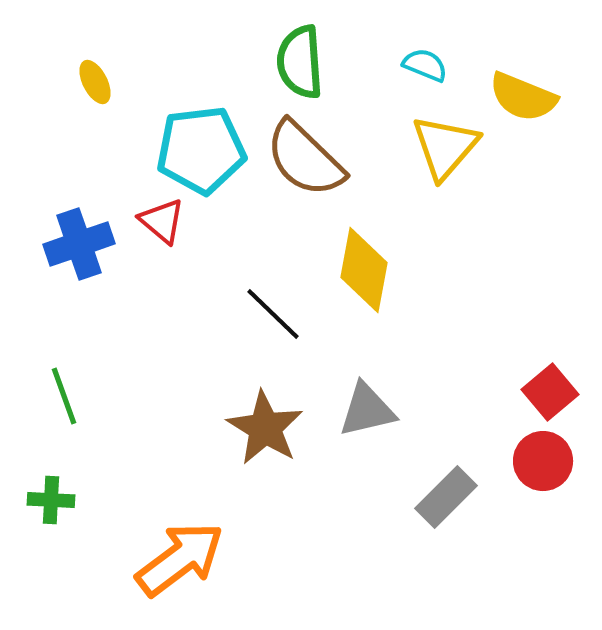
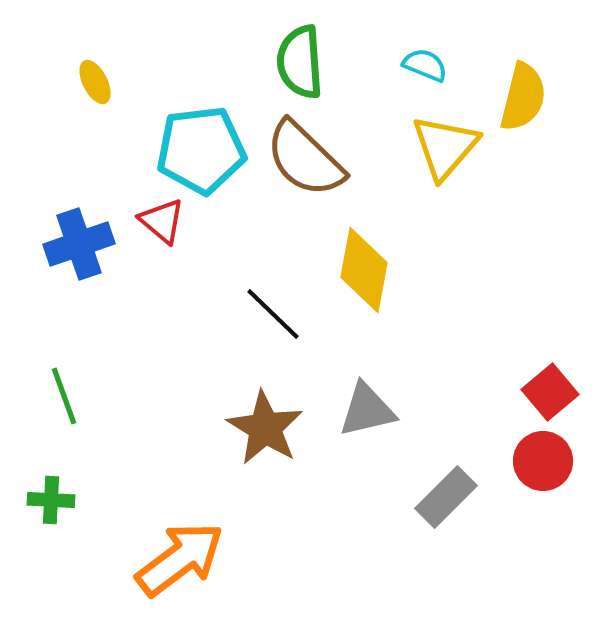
yellow semicircle: rotated 98 degrees counterclockwise
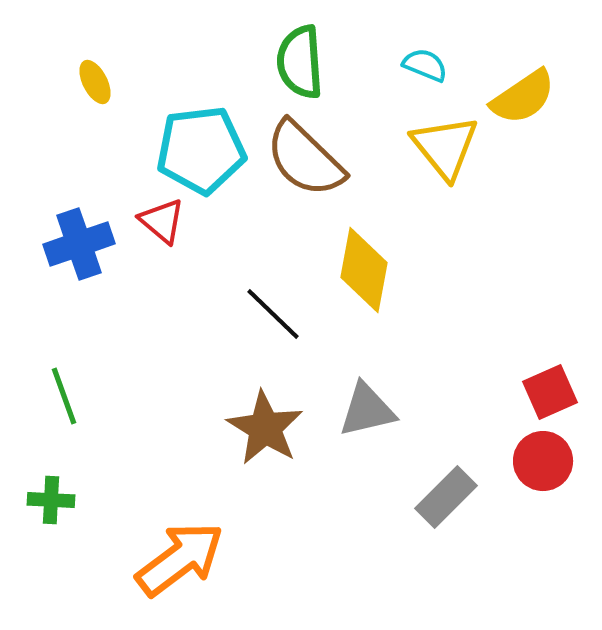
yellow semicircle: rotated 42 degrees clockwise
yellow triangle: rotated 20 degrees counterclockwise
red square: rotated 16 degrees clockwise
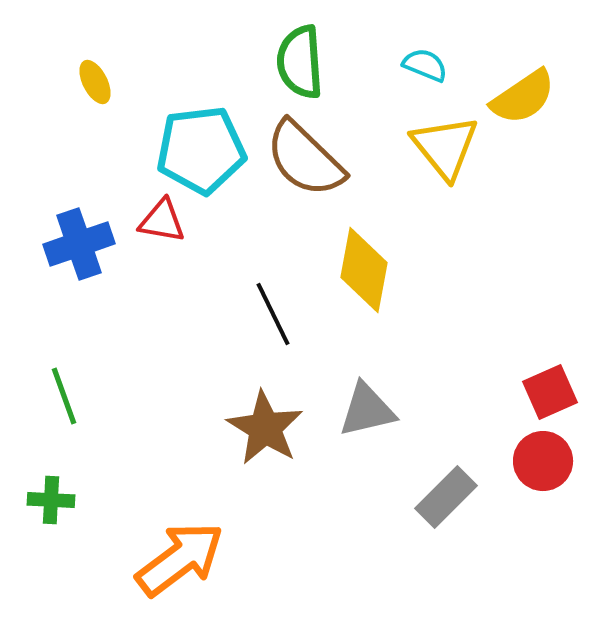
red triangle: rotated 30 degrees counterclockwise
black line: rotated 20 degrees clockwise
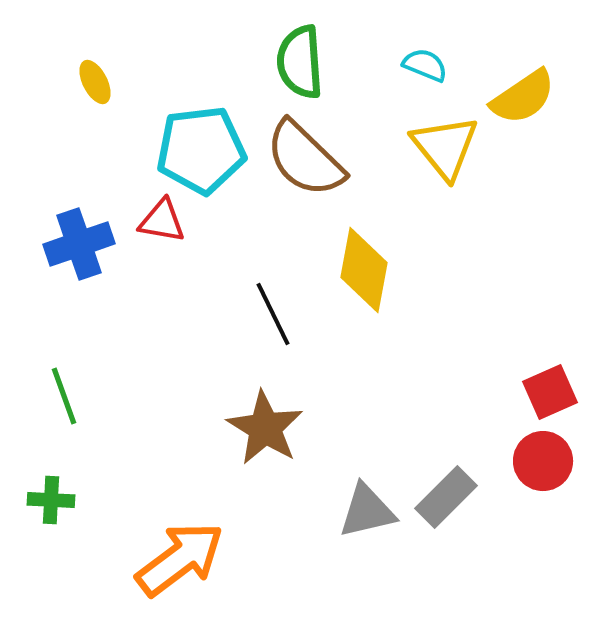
gray triangle: moved 101 px down
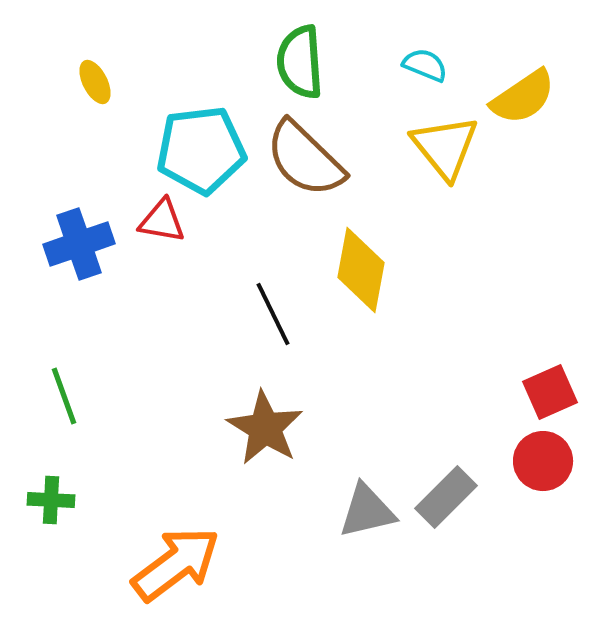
yellow diamond: moved 3 px left
orange arrow: moved 4 px left, 5 px down
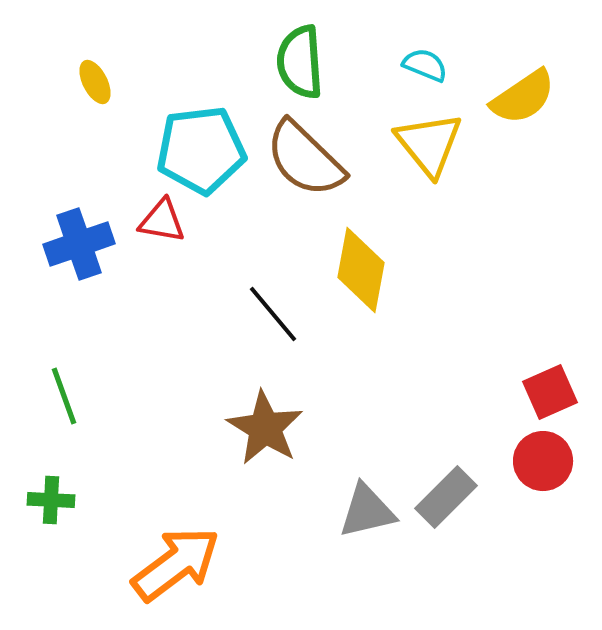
yellow triangle: moved 16 px left, 3 px up
black line: rotated 14 degrees counterclockwise
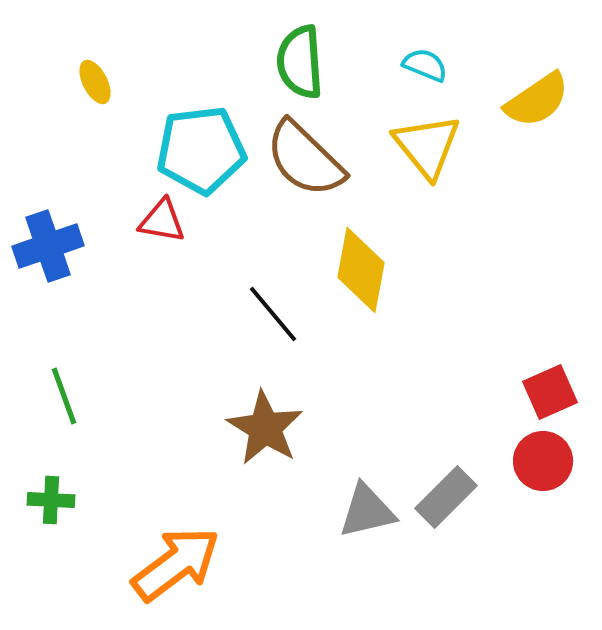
yellow semicircle: moved 14 px right, 3 px down
yellow triangle: moved 2 px left, 2 px down
blue cross: moved 31 px left, 2 px down
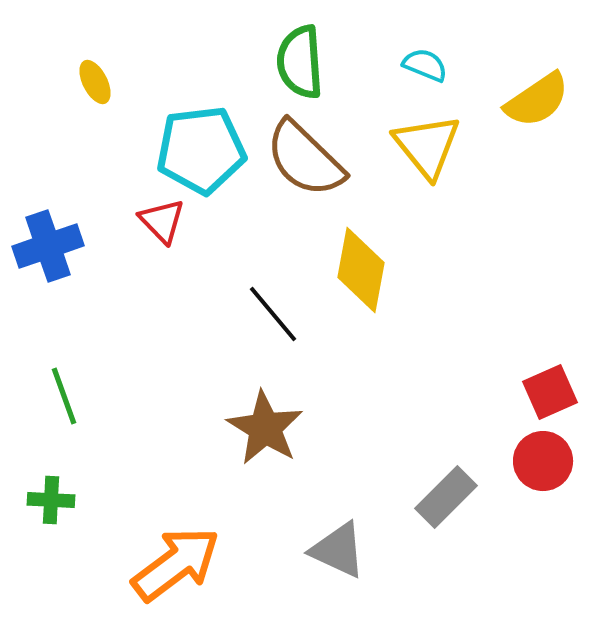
red triangle: rotated 36 degrees clockwise
gray triangle: moved 29 px left, 39 px down; rotated 38 degrees clockwise
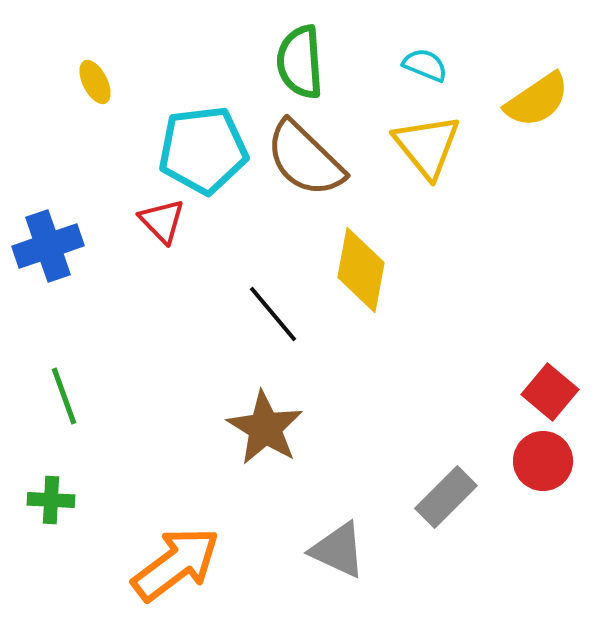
cyan pentagon: moved 2 px right
red square: rotated 26 degrees counterclockwise
